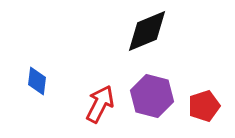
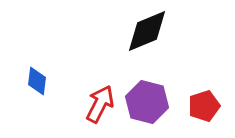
purple hexagon: moved 5 px left, 6 px down
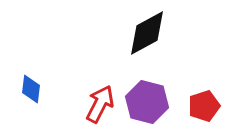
black diamond: moved 2 px down; rotated 6 degrees counterclockwise
blue diamond: moved 6 px left, 8 px down
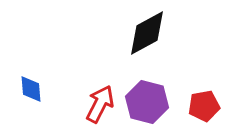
blue diamond: rotated 12 degrees counterclockwise
red pentagon: rotated 8 degrees clockwise
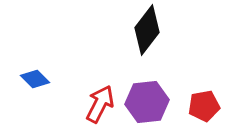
black diamond: moved 3 px up; rotated 24 degrees counterclockwise
blue diamond: moved 4 px right, 10 px up; rotated 40 degrees counterclockwise
purple hexagon: rotated 21 degrees counterclockwise
